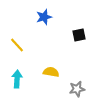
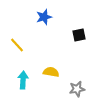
cyan arrow: moved 6 px right, 1 px down
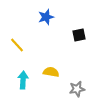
blue star: moved 2 px right
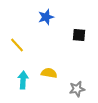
black square: rotated 16 degrees clockwise
yellow semicircle: moved 2 px left, 1 px down
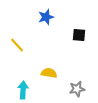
cyan arrow: moved 10 px down
